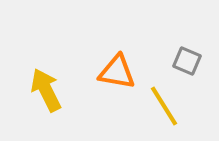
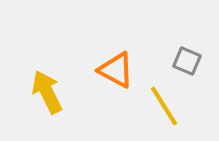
orange triangle: moved 1 px left, 2 px up; rotated 18 degrees clockwise
yellow arrow: moved 1 px right, 2 px down
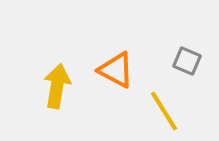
yellow arrow: moved 10 px right, 6 px up; rotated 36 degrees clockwise
yellow line: moved 5 px down
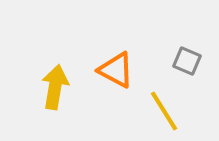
yellow arrow: moved 2 px left, 1 px down
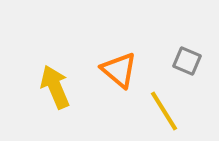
orange triangle: moved 3 px right; rotated 12 degrees clockwise
yellow arrow: rotated 33 degrees counterclockwise
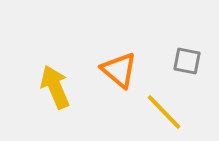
gray square: rotated 12 degrees counterclockwise
yellow line: moved 1 px down; rotated 12 degrees counterclockwise
